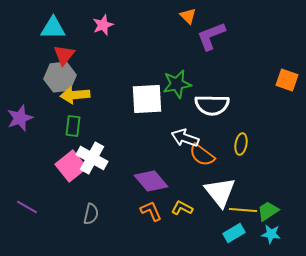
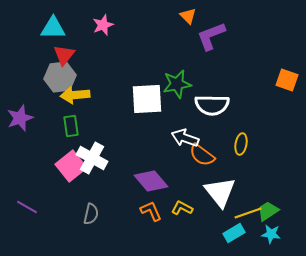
green rectangle: moved 2 px left; rotated 15 degrees counterclockwise
yellow line: moved 5 px right, 3 px down; rotated 24 degrees counterclockwise
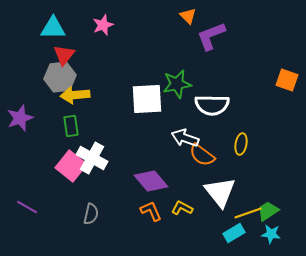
pink square: rotated 12 degrees counterclockwise
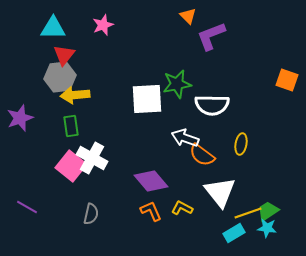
cyan star: moved 4 px left, 6 px up
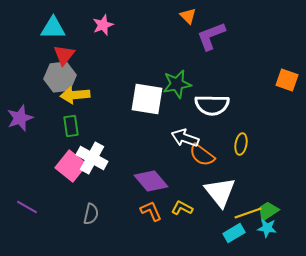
white square: rotated 12 degrees clockwise
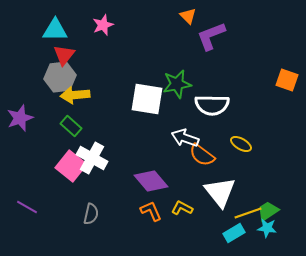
cyan triangle: moved 2 px right, 2 px down
green rectangle: rotated 40 degrees counterclockwise
yellow ellipse: rotated 70 degrees counterclockwise
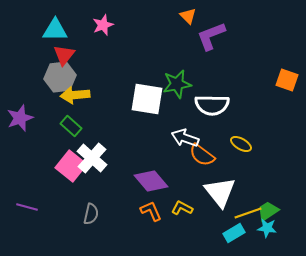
white cross: rotated 12 degrees clockwise
purple line: rotated 15 degrees counterclockwise
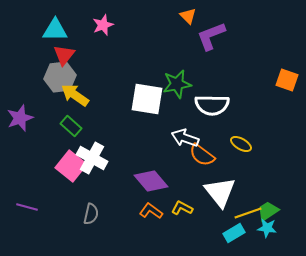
yellow arrow: rotated 40 degrees clockwise
white cross: rotated 12 degrees counterclockwise
orange L-shape: rotated 30 degrees counterclockwise
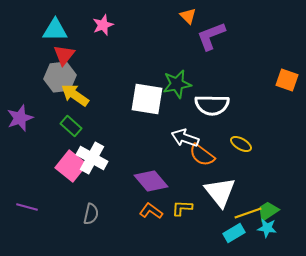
yellow L-shape: rotated 25 degrees counterclockwise
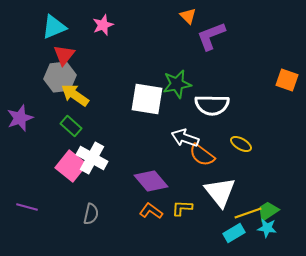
cyan triangle: moved 1 px left, 3 px up; rotated 24 degrees counterclockwise
